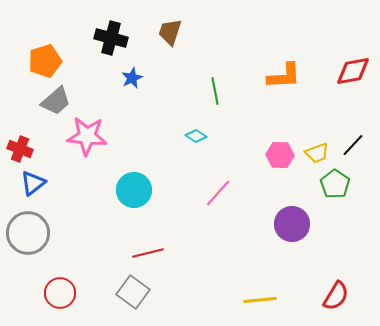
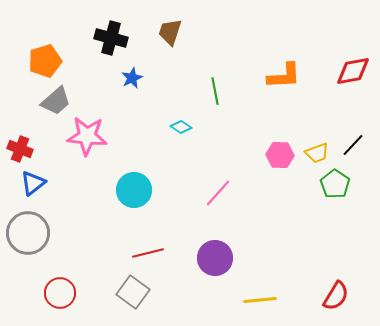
cyan diamond: moved 15 px left, 9 px up
purple circle: moved 77 px left, 34 px down
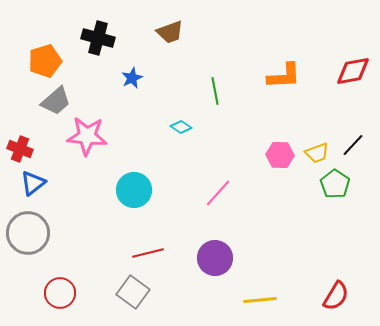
brown trapezoid: rotated 128 degrees counterclockwise
black cross: moved 13 px left
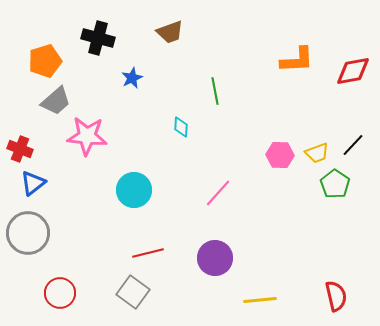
orange L-shape: moved 13 px right, 16 px up
cyan diamond: rotated 60 degrees clockwise
red semicircle: rotated 44 degrees counterclockwise
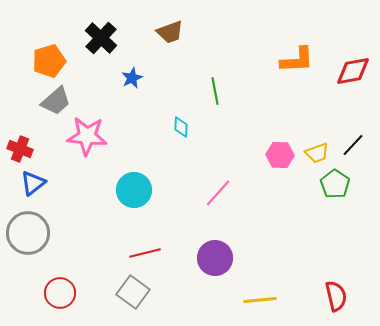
black cross: moved 3 px right; rotated 28 degrees clockwise
orange pentagon: moved 4 px right
red line: moved 3 px left
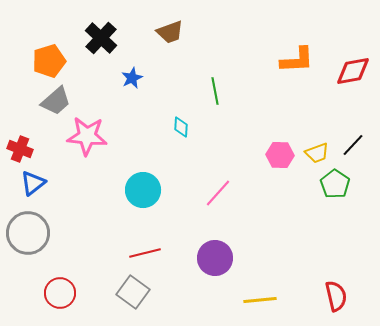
cyan circle: moved 9 px right
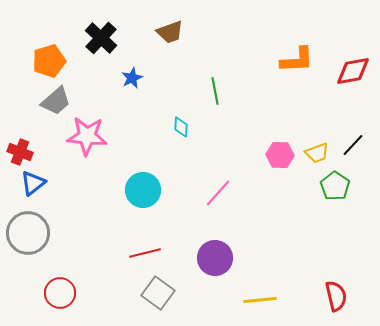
red cross: moved 3 px down
green pentagon: moved 2 px down
gray square: moved 25 px right, 1 px down
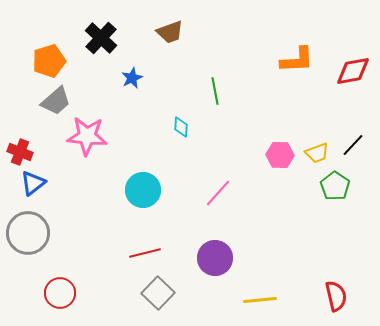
gray square: rotated 8 degrees clockwise
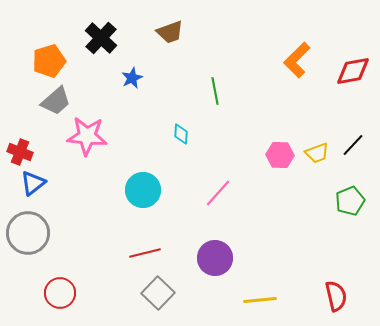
orange L-shape: rotated 138 degrees clockwise
cyan diamond: moved 7 px down
green pentagon: moved 15 px right, 15 px down; rotated 16 degrees clockwise
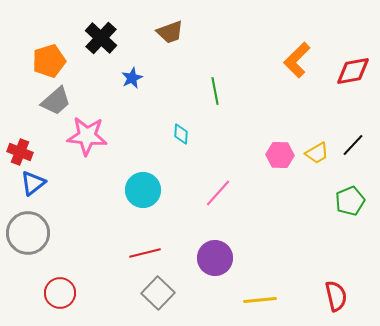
yellow trapezoid: rotated 10 degrees counterclockwise
